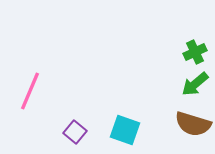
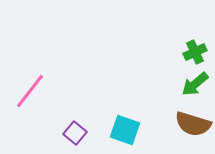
pink line: rotated 15 degrees clockwise
purple square: moved 1 px down
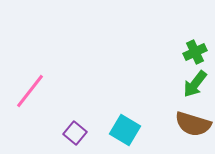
green arrow: rotated 12 degrees counterclockwise
cyan square: rotated 12 degrees clockwise
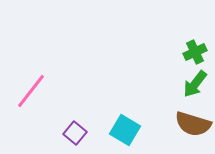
pink line: moved 1 px right
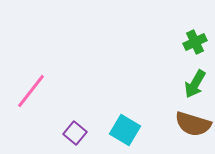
green cross: moved 10 px up
green arrow: rotated 8 degrees counterclockwise
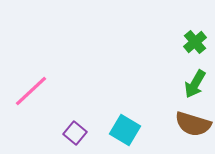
green cross: rotated 15 degrees counterclockwise
pink line: rotated 9 degrees clockwise
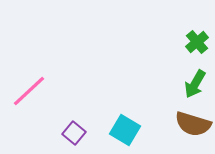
green cross: moved 2 px right
pink line: moved 2 px left
purple square: moved 1 px left
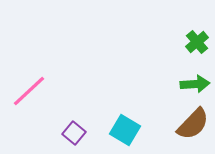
green arrow: rotated 124 degrees counterclockwise
brown semicircle: rotated 63 degrees counterclockwise
